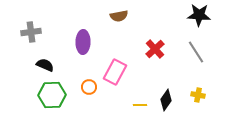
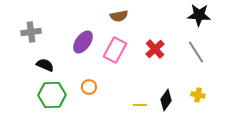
purple ellipse: rotated 35 degrees clockwise
pink rectangle: moved 22 px up
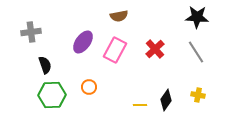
black star: moved 2 px left, 2 px down
black semicircle: rotated 48 degrees clockwise
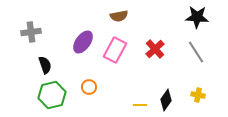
green hexagon: rotated 12 degrees counterclockwise
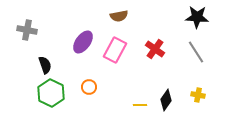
gray cross: moved 4 px left, 2 px up; rotated 18 degrees clockwise
red cross: rotated 12 degrees counterclockwise
green hexagon: moved 1 px left, 2 px up; rotated 20 degrees counterclockwise
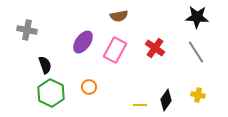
red cross: moved 1 px up
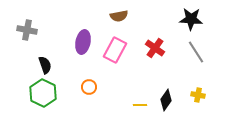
black star: moved 6 px left, 2 px down
purple ellipse: rotated 25 degrees counterclockwise
green hexagon: moved 8 px left
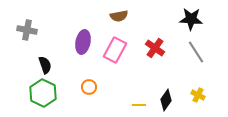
yellow cross: rotated 16 degrees clockwise
yellow line: moved 1 px left
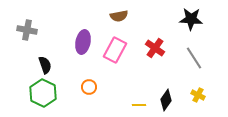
gray line: moved 2 px left, 6 px down
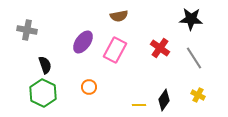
purple ellipse: rotated 25 degrees clockwise
red cross: moved 5 px right
black diamond: moved 2 px left
